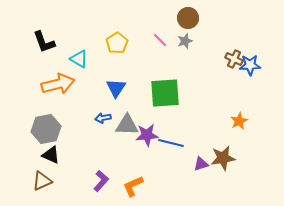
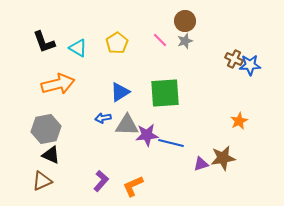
brown circle: moved 3 px left, 3 px down
cyan triangle: moved 1 px left, 11 px up
blue triangle: moved 4 px right, 4 px down; rotated 25 degrees clockwise
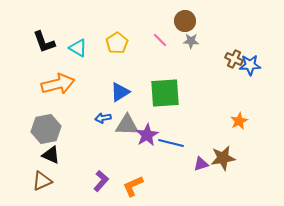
gray star: moved 6 px right; rotated 21 degrees clockwise
purple star: rotated 25 degrees counterclockwise
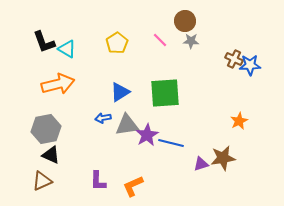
cyan triangle: moved 11 px left, 1 px down
gray triangle: rotated 10 degrees counterclockwise
purple L-shape: moved 3 px left; rotated 140 degrees clockwise
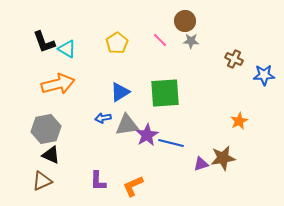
blue star: moved 14 px right, 10 px down
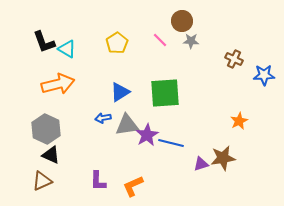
brown circle: moved 3 px left
gray hexagon: rotated 24 degrees counterclockwise
